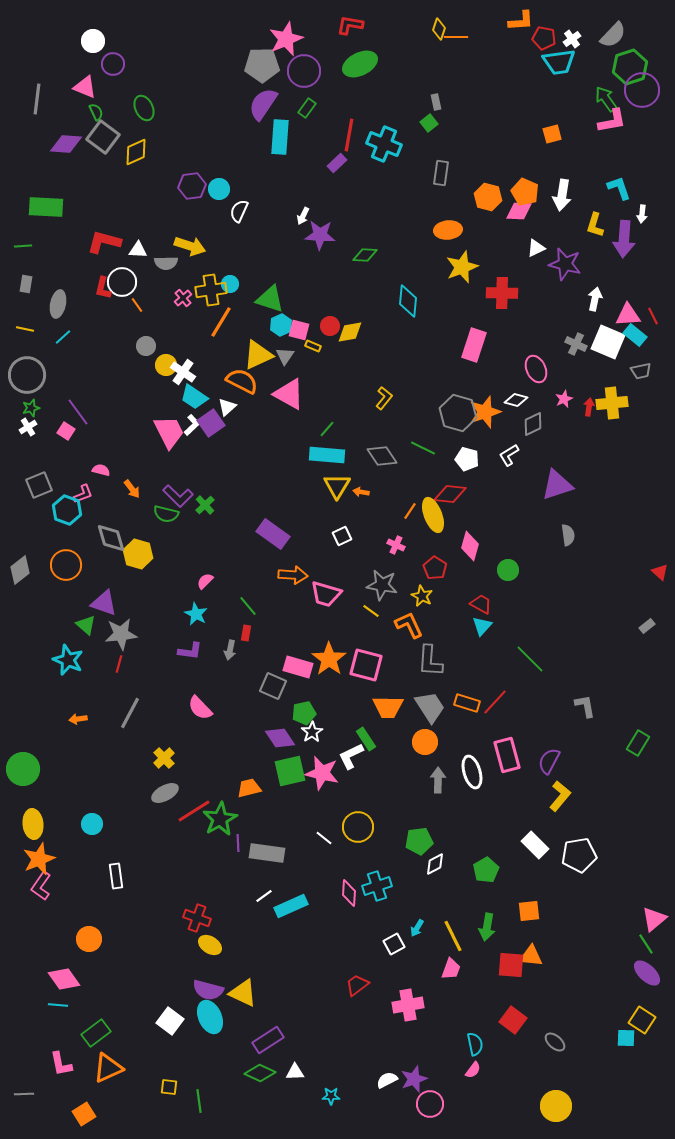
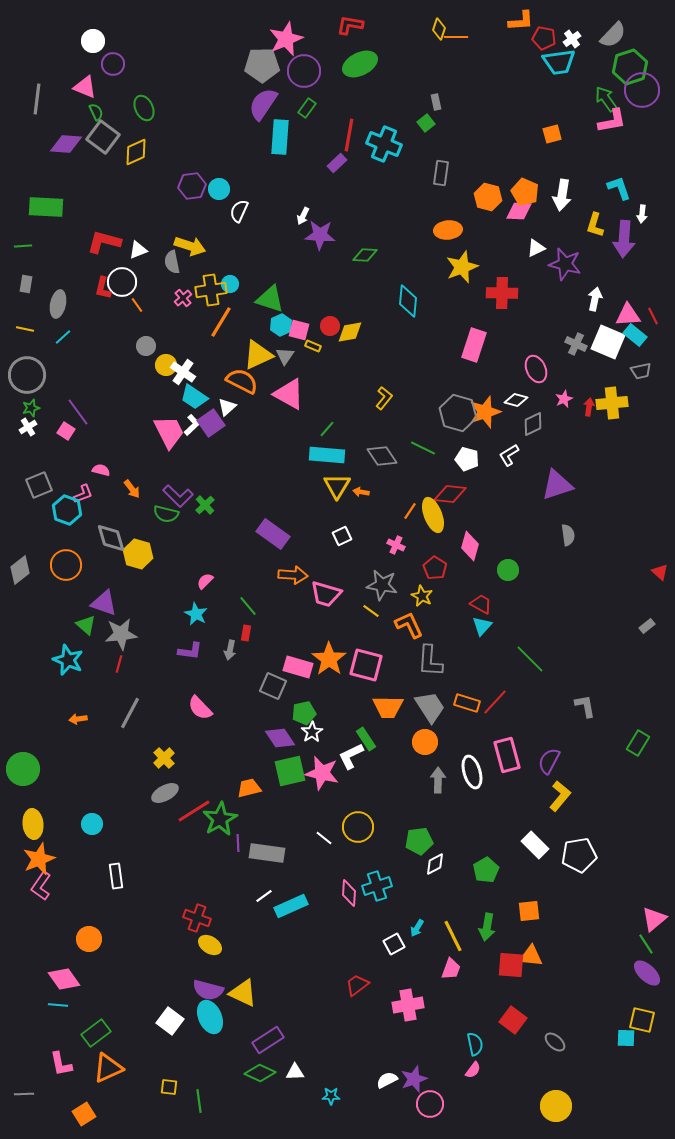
green square at (429, 123): moved 3 px left
white triangle at (138, 250): rotated 24 degrees counterclockwise
gray semicircle at (166, 263): moved 6 px right, 1 px up; rotated 80 degrees clockwise
yellow square at (642, 1020): rotated 20 degrees counterclockwise
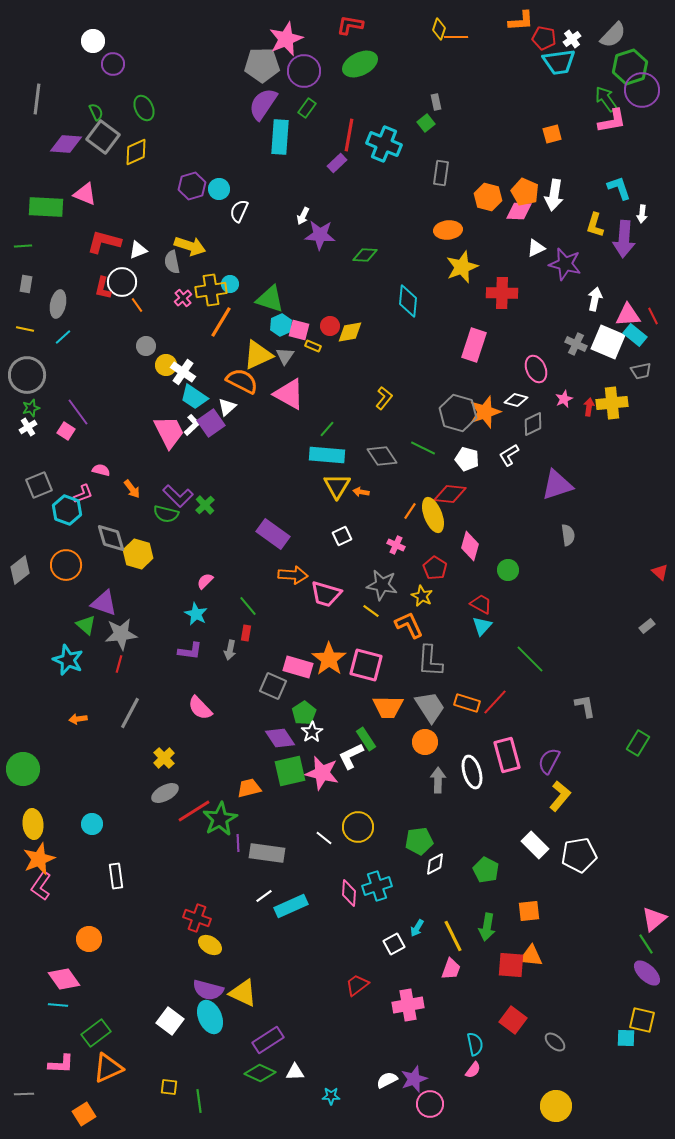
pink triangle at (85, 87): moved 107 px down
purple hexagon at (192, 186): rotated 8 degrees counterclockwise
white arrow at (562, 195): moved 8 px left
green pentagon at (304, 713): rotated 20 degrees counterclockwise
green pentagon at (486, 870): rotated 15 degrees counterclockwise
pink L-shape at (61, 1064): rotated 76 degrees counterclockwise
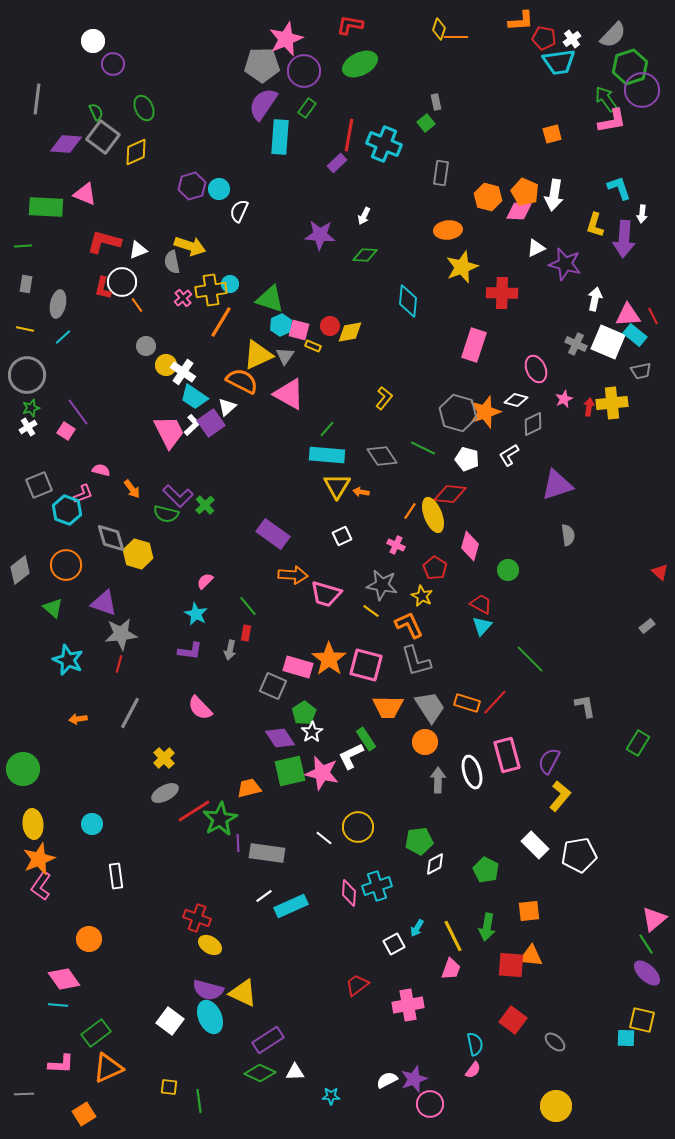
white arrow at (303, 216): moved 61 px right
green triangle at (86, 625): moved 33 px left, 17 px up
gray L-shape at (430, 661): moved 14 px left; rotated 20 degrees counterclockwise
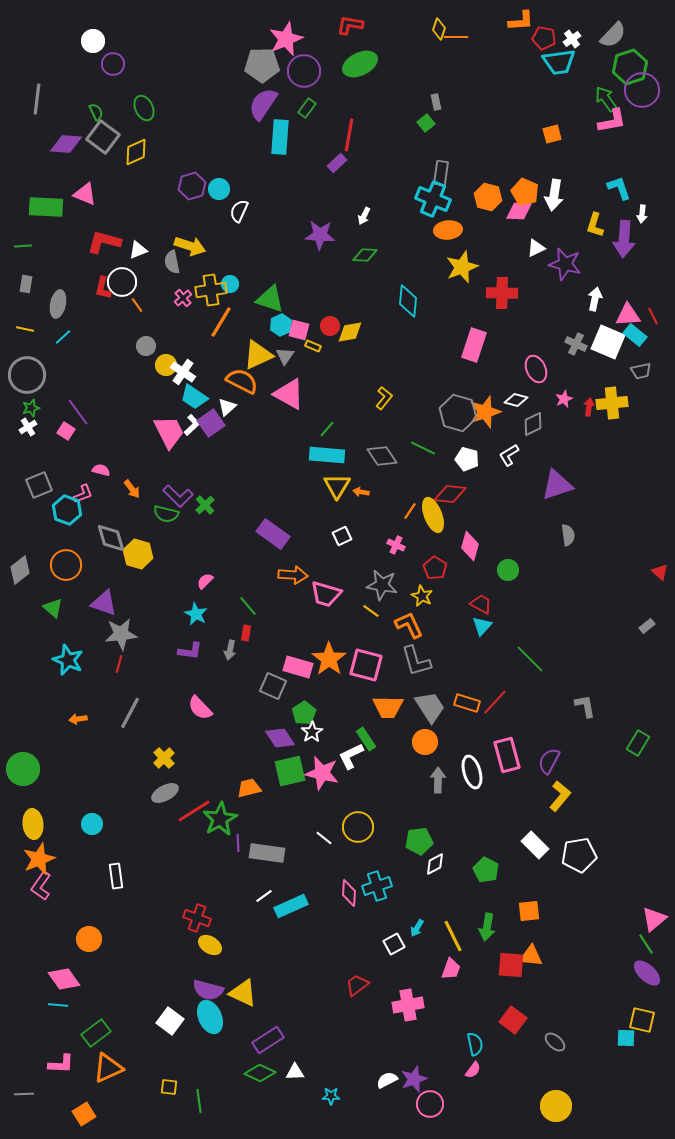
cyan cross at (384, 144): moved 49 px right, 55 px down
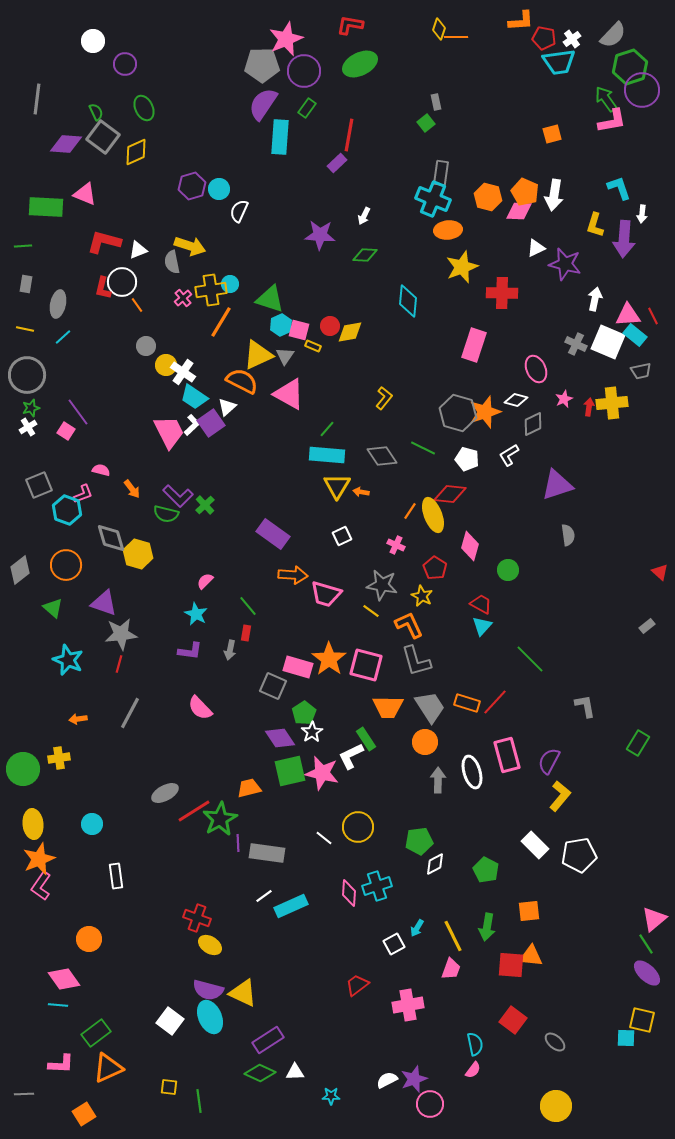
purple circle at (113, 64): moved 12 px right
yellow cross at (164, 758): moved 105 px left; rotated 35 degrees clockwise
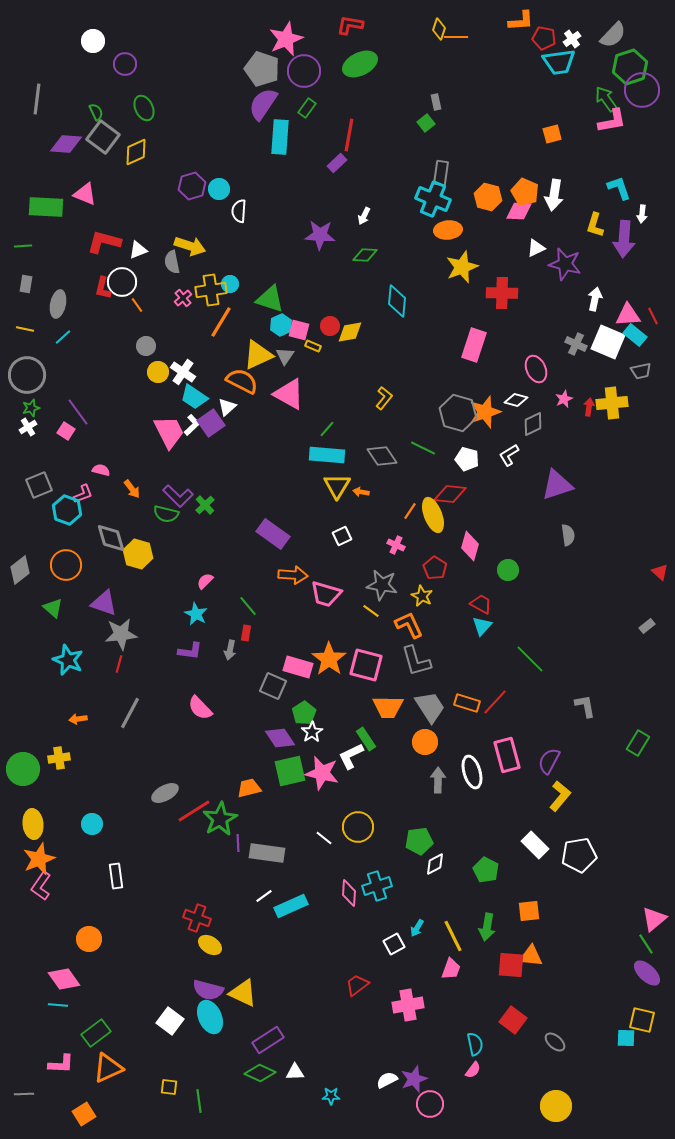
gray pentagon at (262, 65): moved 4 px down; rotated 20 degrees clockwise
white semicircle at (239, 211): rotated 20 degrees counterclockwise
cyan diamond at (408, 301): moved 11 px left
yellow circle at (166, 365): moved 8 px left, 7 px down
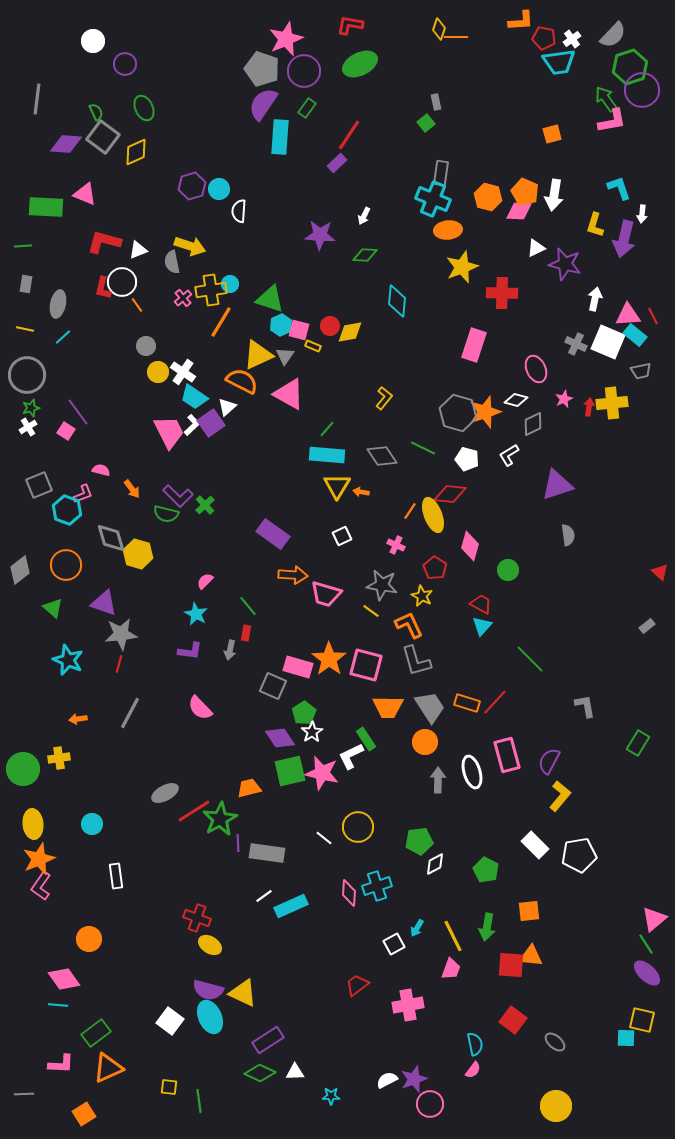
red line at (349, 135): rotated 24 degrees clockwise
purple arrow at (624, 239): rotated 9 degrees clockwise
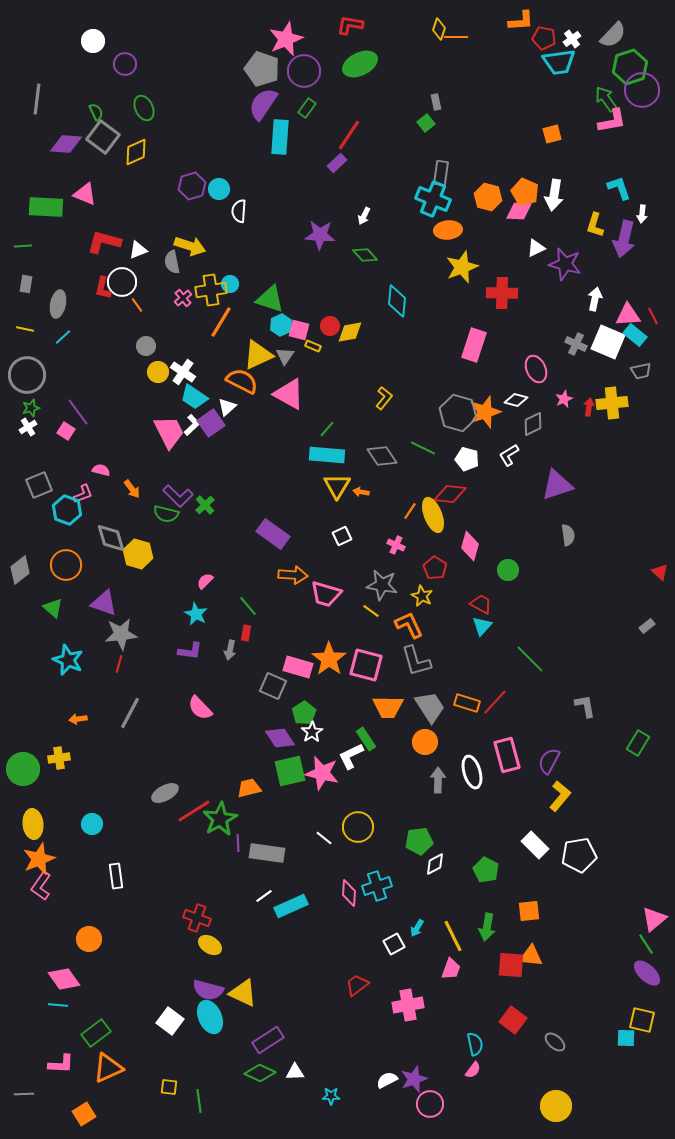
green diamond at (365, 255): rotated 45 degrees clockwise
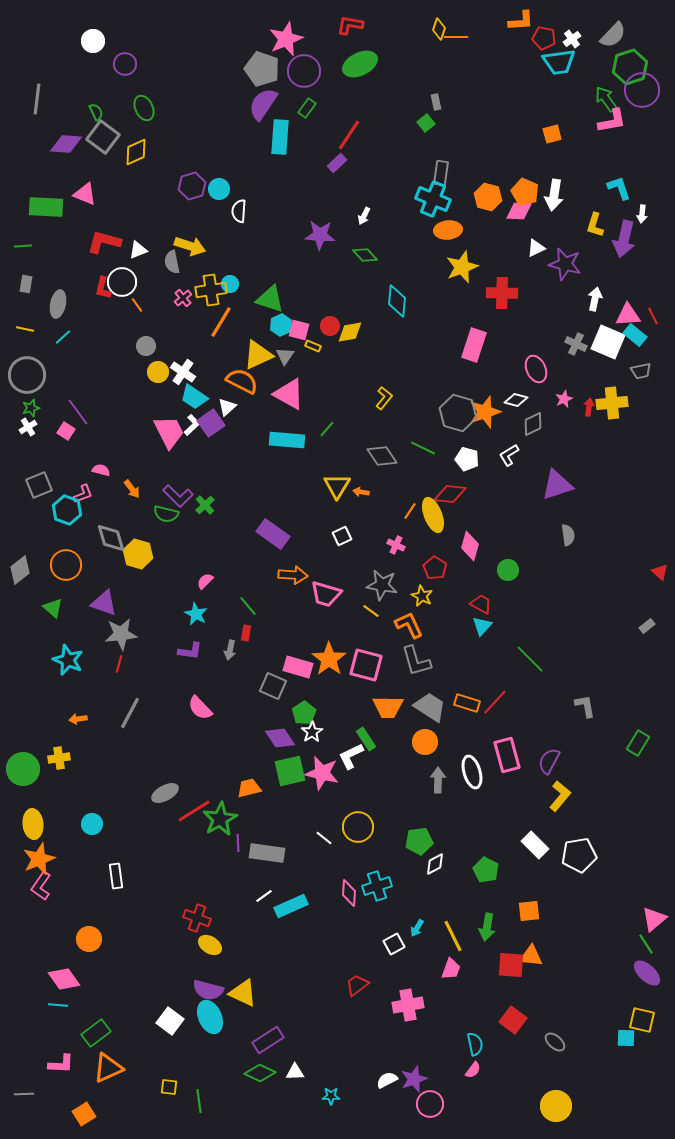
cyan rectangle at (327, 455): moved 40 px left, 15 px up
gray trapezoid at (430, 707): rotated 24 degrees counterclockwise
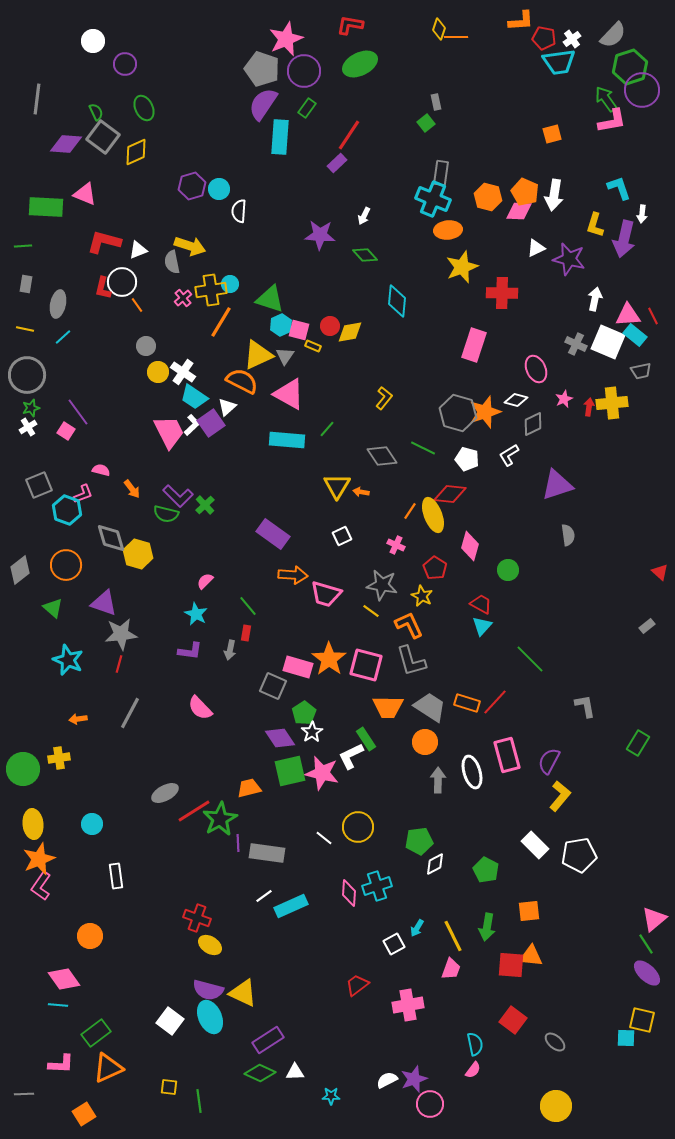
purple star at (565, 264): moved 4 px right, 5 px up
gray L-shape at (416, 661): moved 5 px left
orange circle at (89, 939): moved 1 px right, 3 px up
